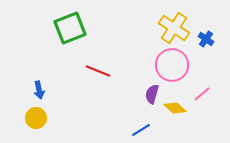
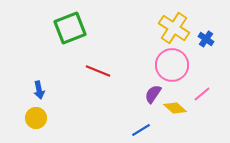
purple semicircle: moved 1 px right; rotated 18 degrees clockwise
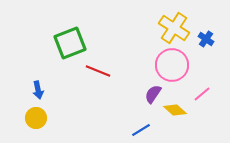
green square: moved 15 px down
blue arrow: moved 1 px left
yellow diamond: moved 2 px down
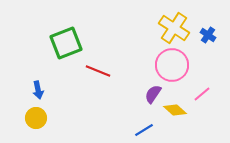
blue cross: moved 2 px right, 4 px up
green square: moved 4 px left
blue line: moved 3 px right
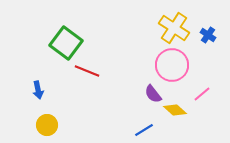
green square: rotated 32 degrees counterclockwise
red line: moved 11 px left
purple semicircle: rotated 72 degrees counterclockwise
yellow circle: moved 11 px right, 7 px down
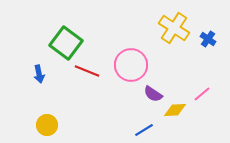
blue cross: moved 4 px down
pink circle: moved 41 px left
blue arrow: moved 1 px right, 16 px up
purple semicircle: rotated 18 degrees counterclockwise
yellow diamond: rotated 45 degrees counterclockwise
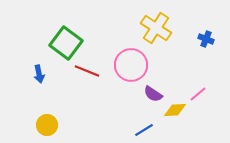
yellow cross: moved 18 px left
blue cross: moved 2 px left; rotated 14 degrees counterclockwise
pink line: moved 4 px left
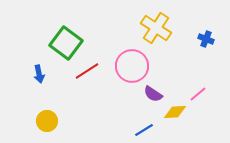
pink circle: moved 1 px right, 1 px down
red line: rotated 55 degrees counterclockwise
yellow diamond: moved 2 px down
yellow circle: moved 4 px up
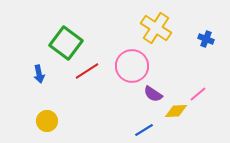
yellow diamond: moved 1 px right, 1 px up
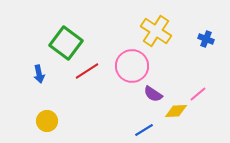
yellow cross: moved 3 px down
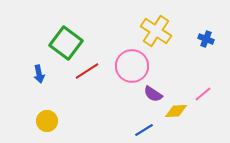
pink line: moved 5 px right
